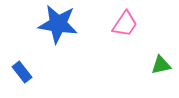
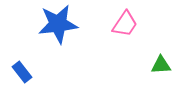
blue star: rotated 15 degrees counterclockwise
green triangle: rotated 10 degrees clockwise
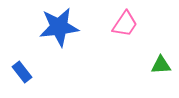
blue star: moved 1 px right, 3 px down
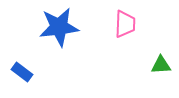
pink trapezoid: rotated 32 degrees counterclockwise
blue rectangle: rotated 15 degrees counterclockwise
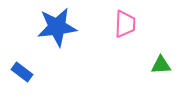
blue star: moved 2 px left
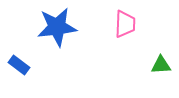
blue rectangle: moved 3 px left, 7 px up
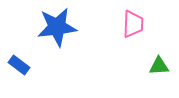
pink trapezoid: moved 8 px right
green triangle: moved 2 px left, 1 px down
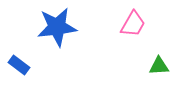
pink trapezoid: rotated 28 degrees clockwise
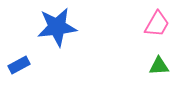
pink trapezoid: moved 24 px right
blue rectangle: rotated 65 degrees counterclockwise
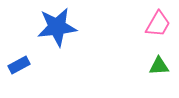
pink trapezoid: moved 1 px right
